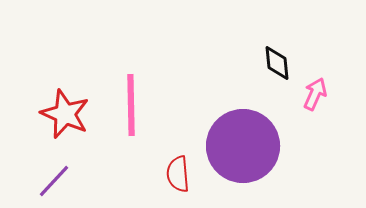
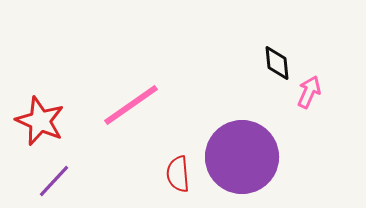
pink arrow: moved 6 px left, 2 px up
pink line: rotated 56 degrees clockwise
red star: moved 25 px left, 7 px down
purple circle: moved 1 px left, 11 px down
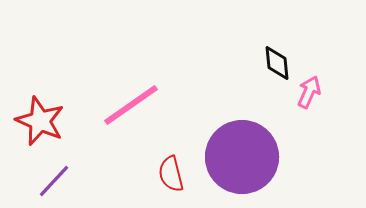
red semicircle: moved 7 px left; rotated 9 degrees counterclockwise
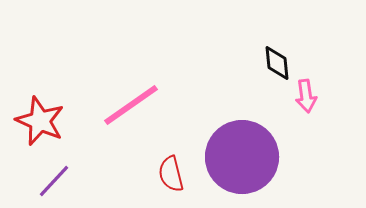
pink arrow: moved 3 px left, 4 px down; rotated 148 degrees clockwise
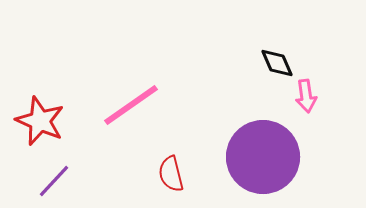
black diamond: rotated 18 degrees counterclockwise
purple circle: moved 21 px right
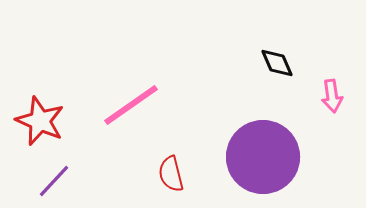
pink arrow: moved 26 px right
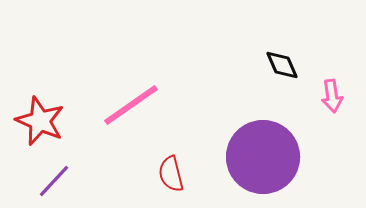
black diamond: moved 5 px right, 2 px down
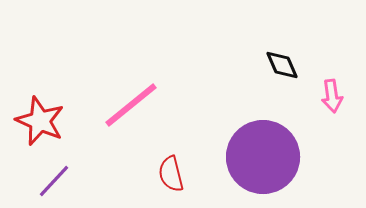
pink line: rotated 4 degrees counterclockwise
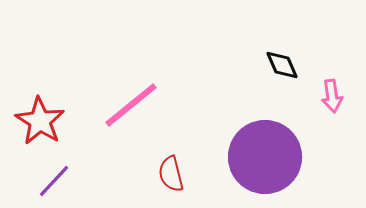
red star: rotated 9 degrees clockwise
purple circle: moved 2 px right
